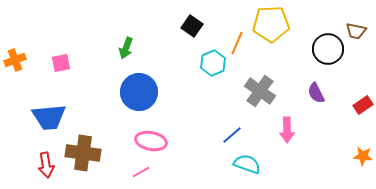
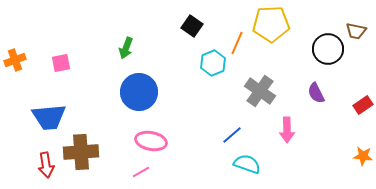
brown cross: moved 2 px left, 1 px up; rotated 12 degrees counterclockwise
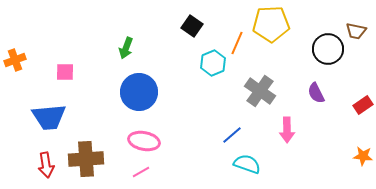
pink square: moved 4 px right, 9 px down; rotated 12 degrees clockwise
pink ellipse: moved 7 px left
brown cross: moved 5 px right, 7 px down
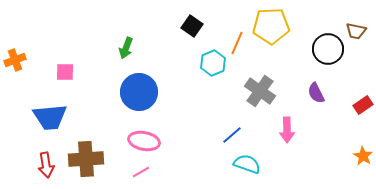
yellow pentagon: moved 2 px down
blue trapezoid: moved 1 px right
orange star: rotated 24 degrees clockwise
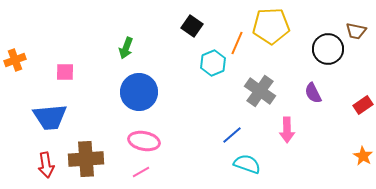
purple semicircle: moved 3 px left
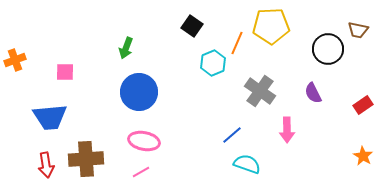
brown trapezoid: moved 2 px right, 1 px up
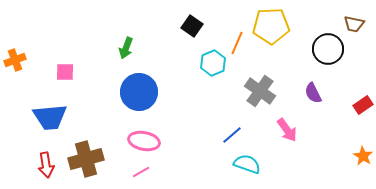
brown trapezoid: moved 4 px left, 6 px up
pink arrow: rotated 35 degrees counterclockwise
brown cross: rotated 12 degrees counterclockwise
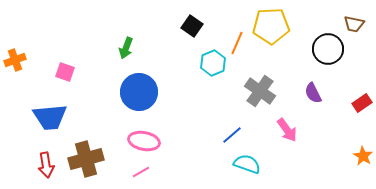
pink square: rotated 18 degrees clockwise
red rectangle: moved 1 px left, 2 px up
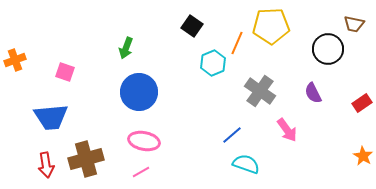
blue trapezoid: moved 1 px right
cyan semicircle: moved 1 px left
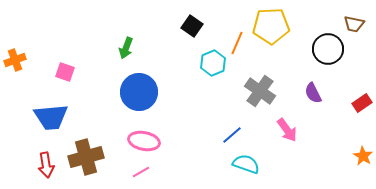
brown cross: moved 2 px up
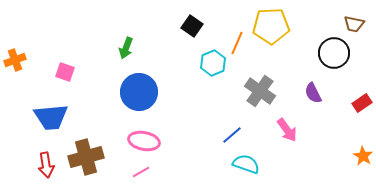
black circle: moved 6 px right, 4 px down
